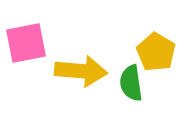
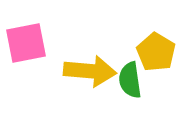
yellow arrow: moved 9 px right
green semicircle: moved 1 px left, 3 px up
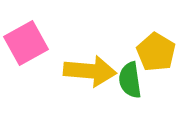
pink square: rotated 18 degrees counterclockwise
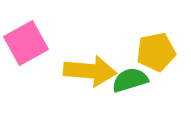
yellow pentagon: rotated 30 degrees clockwise
green semicircle: rotated 81 degrees clockwise
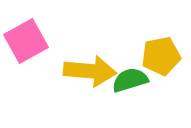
pink square: moved 2 px up
yellow pentagon: moved 5 px right, 4 px down
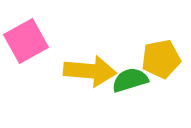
yellow pentagon: moved 3 px down
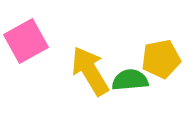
yellow arrow: rotated 126 degrees counterclockwise
green semicircle: rotated 12 degrees clockwise
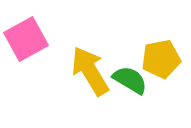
pink square: moved 2 px up
green semicircle: rotated 36 degrees clockwise
